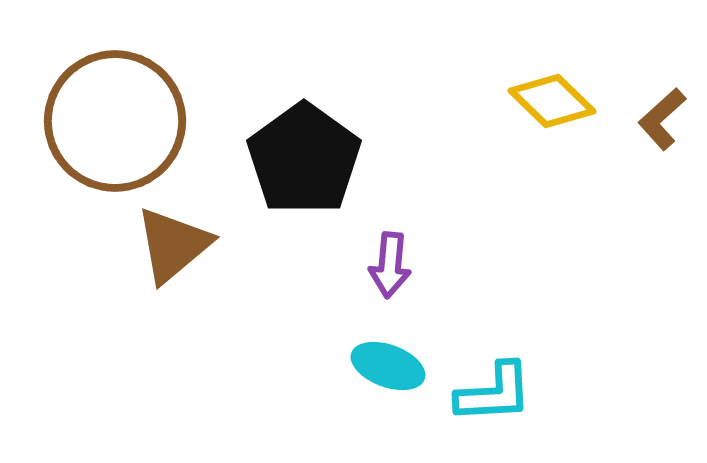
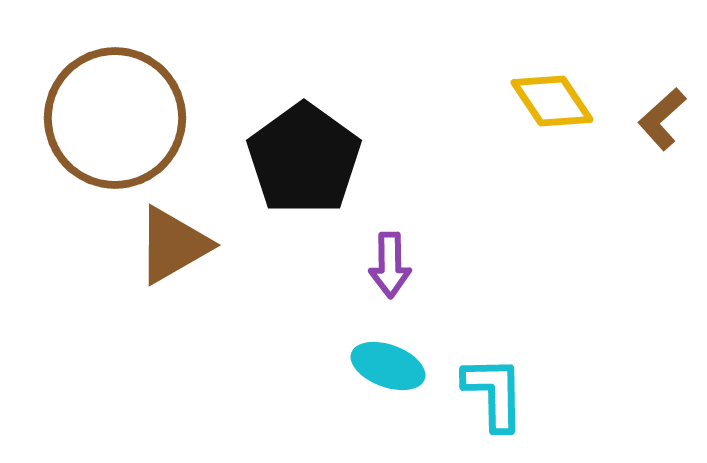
yellow diamond: rotated 12 degrees clockwise
brown circle: moved 3 px up
brown triangle: rotated 10 degrees clockwise
purple arrow: rotated 6 degrees counterclockwise
cyan L-shape: rotated 88 degrees counterclockwise
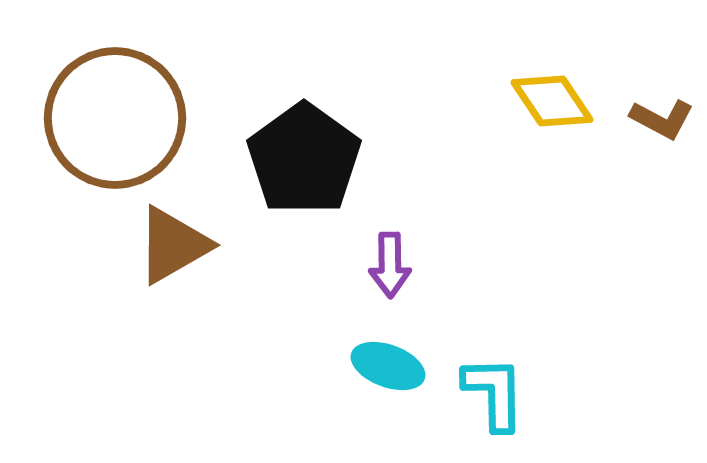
brown L-shape: rotated 110 degrees counterclockwise
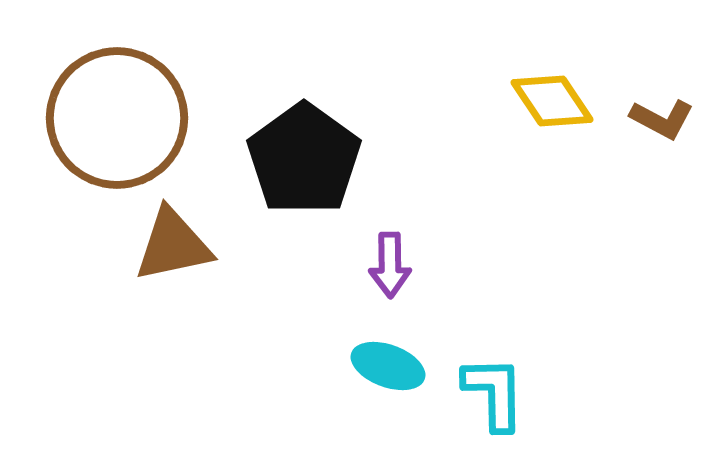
brown circle: moved 2 px right
brown triangle: rotated 18 degrees clockwise
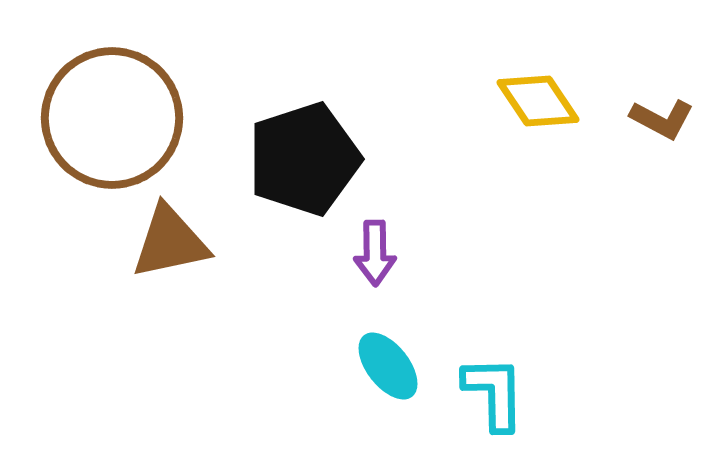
yellow diamond: moved 14 px left
brown circle: moved 5 px left
black pentagon: rotated 18 degrees clockwise
brown triangle: moved 3 px left, 3 px up
purple arrow: moved 15 px left, 12 px up
cyan ellipse: rotated 32 degrees clockwise
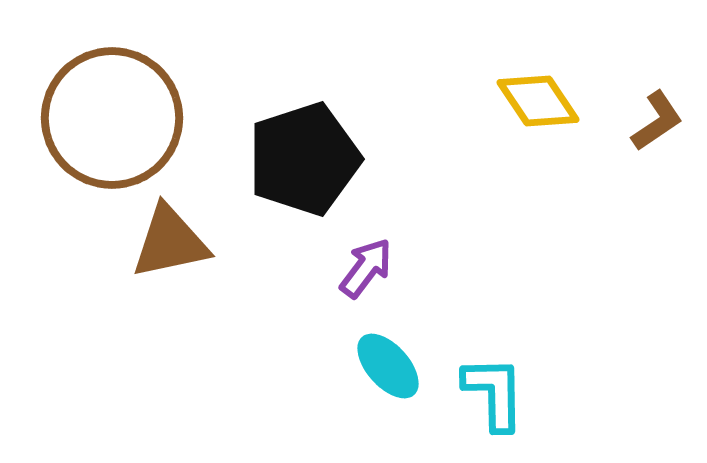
brown L-shape: moved 5 px left, 2 px down; rotated 62 degrees counterclockwise
purple arrow: moved 9 px left, 15 px down; rotated 142 degrees counterclockwise
cyan ellipse: rotated 4 degrees counterclockwise
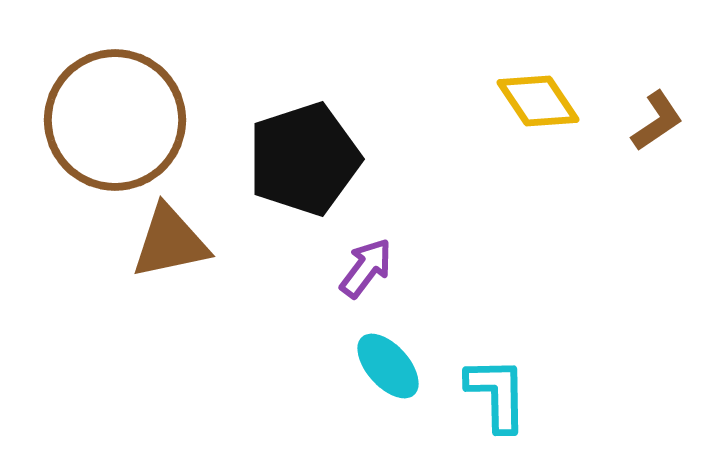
brown circle: moved 3 px right, 2 px down
cyan L-shape: moved 3 px right, 1 px down
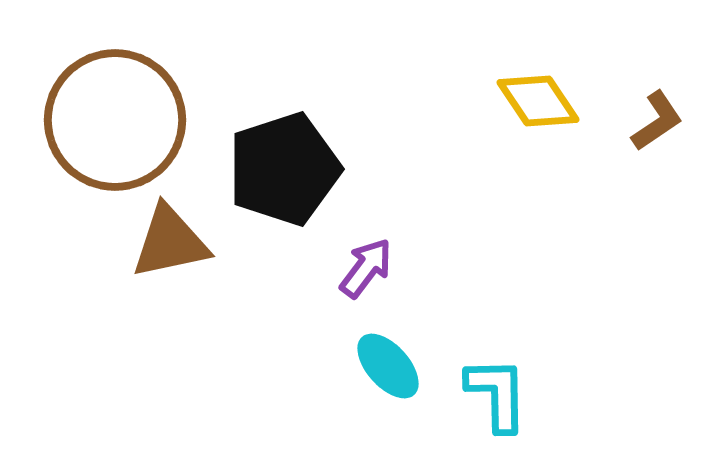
black pentagon: moved 20 px left, 10 px down
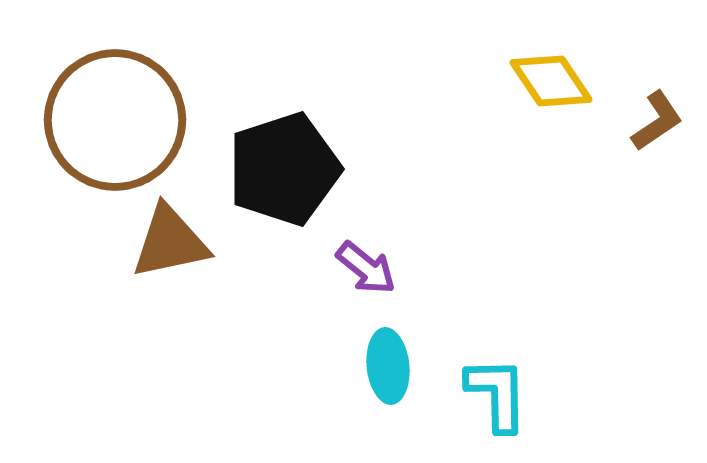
yellow diamond: moved 13 px right, 20 px up
purple arrow: rotated 92 degrees clockwise
cyan ellipse: rotated 36 degrees clockwise
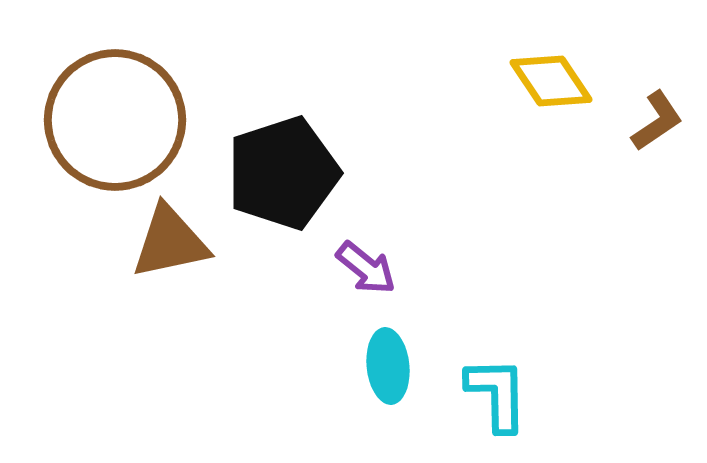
black pentagon: moved 1 px left, 4 px down
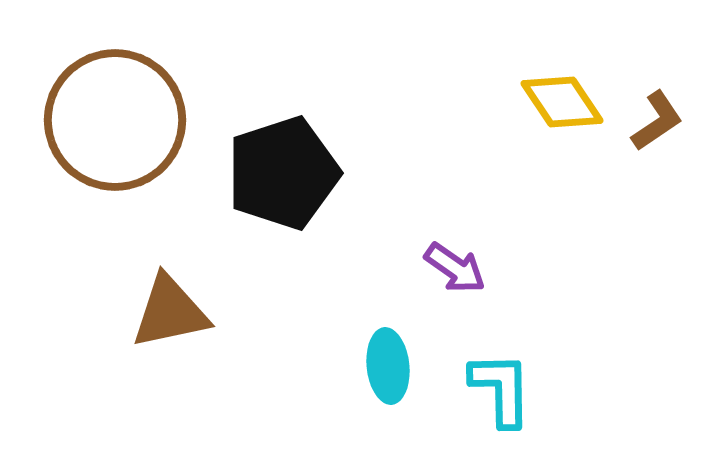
yellow diamond: moved 11 px right, 21 px down
brown triangle: moved 70 px down
purple arrow: moved 89 px right; rotated 4 degrees counterclockwise
cyan L-shape: moved 4 px right, 5 px up
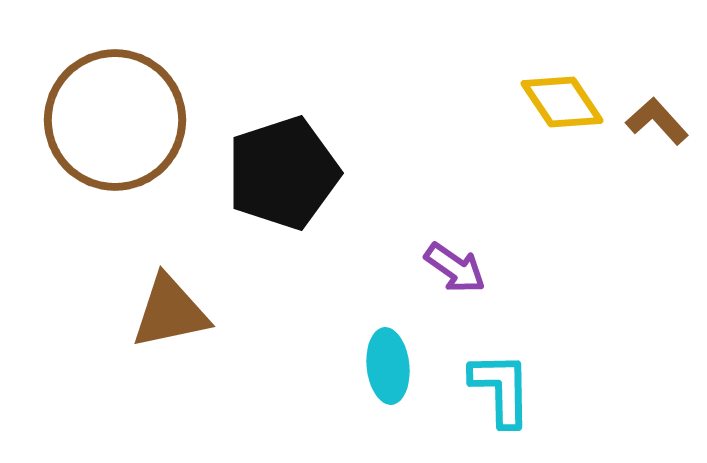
brown L-shape: rotated 98 degrees counterclockwise
